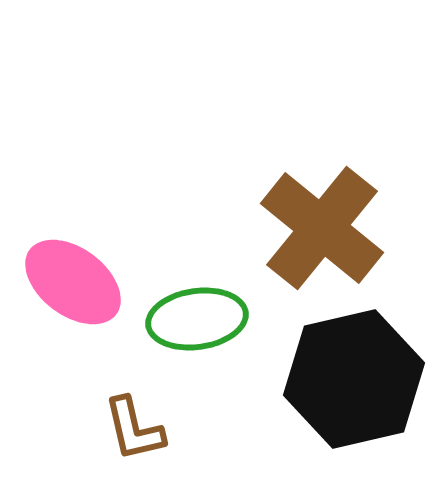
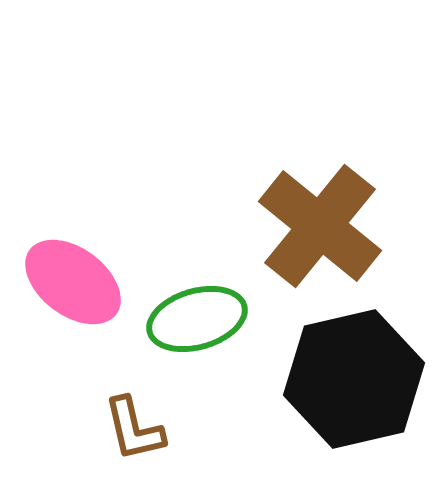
brown cross: moved 2 px left, 2 px up
green ellipse: rotated 8 degrees counterclockwise
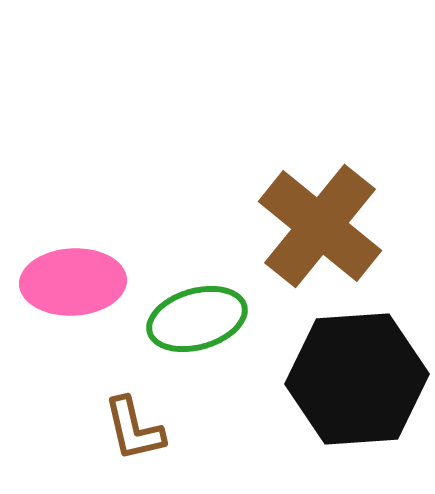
pink ellipse: rotated 40 degrees counterclockwise
black hexagon: moved 3 px right; rotated 9 degrees clockwise
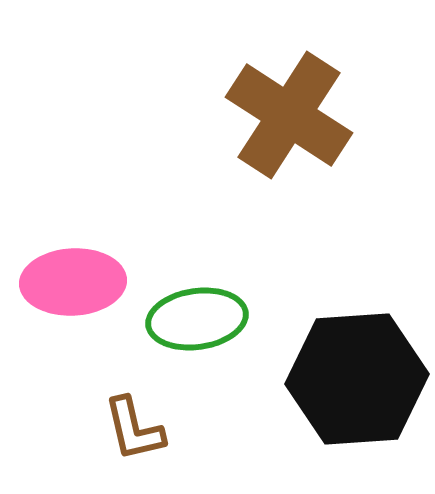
brown cross: moved 31 px left, 111 px up; rotated 6 degrees counterclockwise
green ellipse: rotated 8 degrees clockwise
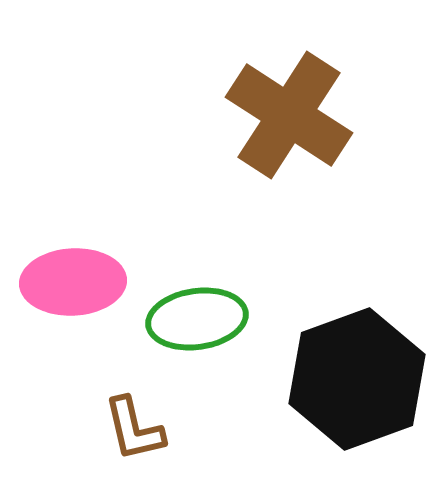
black hexagon: rotated 16 degrees counterclockwise
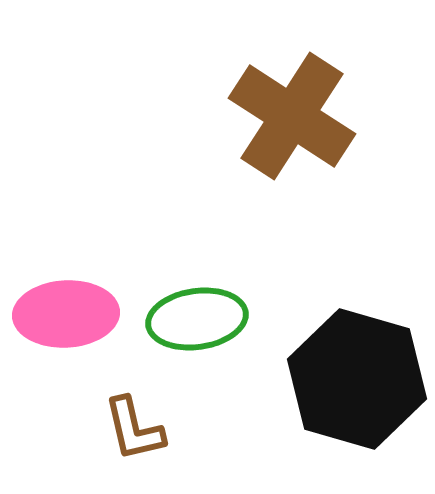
brown cross: moved 3 px right, 1 px down
pink ellipse: moved 7 px left, 32 px down
black hexagon: rotated 24 degrees counterclockwise
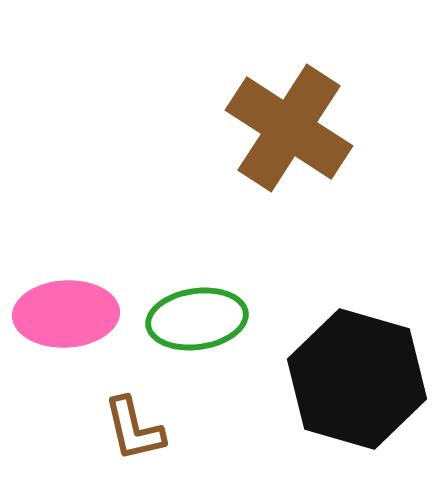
brown cross: moved 3 px left, 12 px down
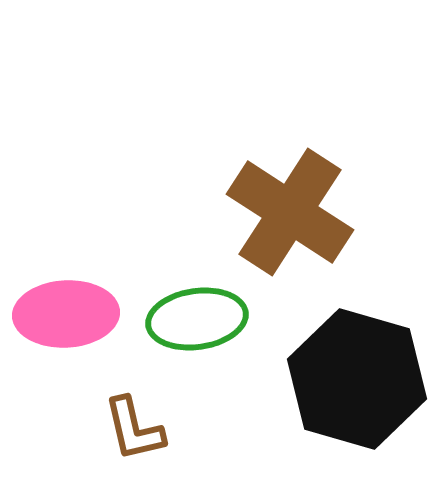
brown cross: moved 1 px right, 84 px down
